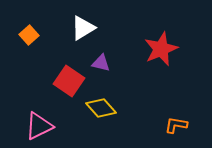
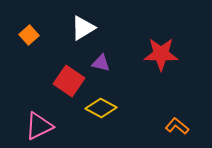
red star: moved 5 px down; rotated 24 degrees clockwise
yellow diamond: rotated 20 degrees counterclockwise
orange L-shape: moved 1 px right, 1 px down; rotated 30 degrees clockwise
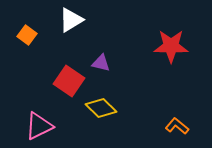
white triangle: moved 12 px left, 8 px up
orange square: moved 2 px left; rotated 12 degrees counterclockwise
red star: moved 10 px right, 8 px up
yellow diamond: rotated 16 degrees clockwise
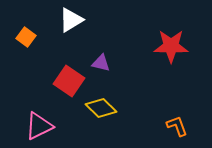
orange square: moved 1 px left, 2 px down
orange L-shape: rotated 30 degrees clockwise
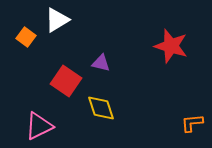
white triangle: moved 14 px left
red star: rotated 16 degrees clockwise
red square: moved 3 px left
yellow diamond: rotated 28 degrees clockwise
orange L-shape: moved 15 px right, 3 px up; rotated 75 degrees counterclockwise
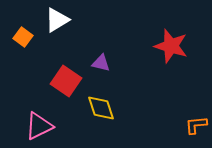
orange square: moved 3 px left
orange L-shape: moved 4 px right, 2 px down
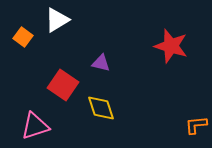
red square: moved 3 px left, 4 px down
pink triangle: moved 4 px left; rotated 8 degrees clockwise
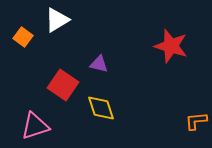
purple triangle: moved 2 px left, 1 px down
orange L-shape: moved 4 px up
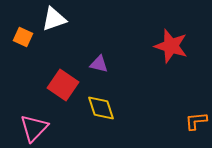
white triangle: moved 3 px left, 1 px up; rotated 12 degrees clockwise
orange square: rotated 12 degrees counterclockwise
pink triangle: moved 1 px left, 2 px down; rotated 28 degrees counterclockwise
